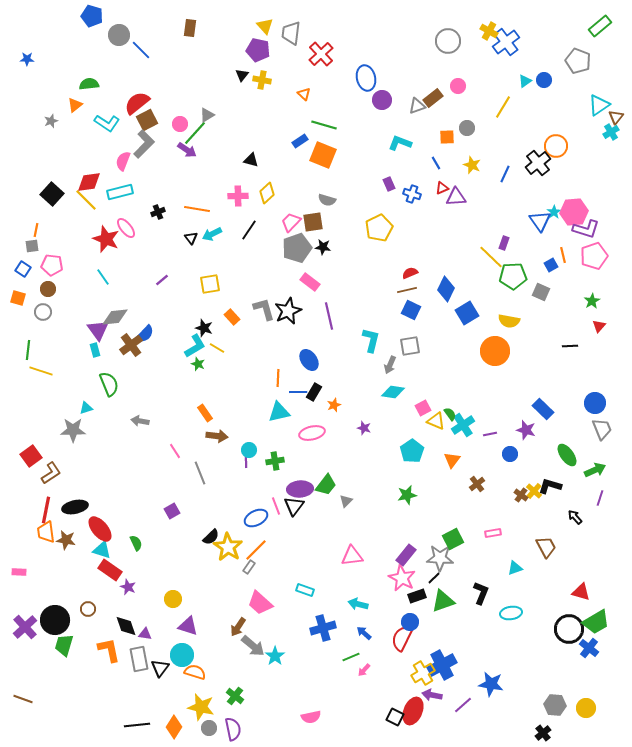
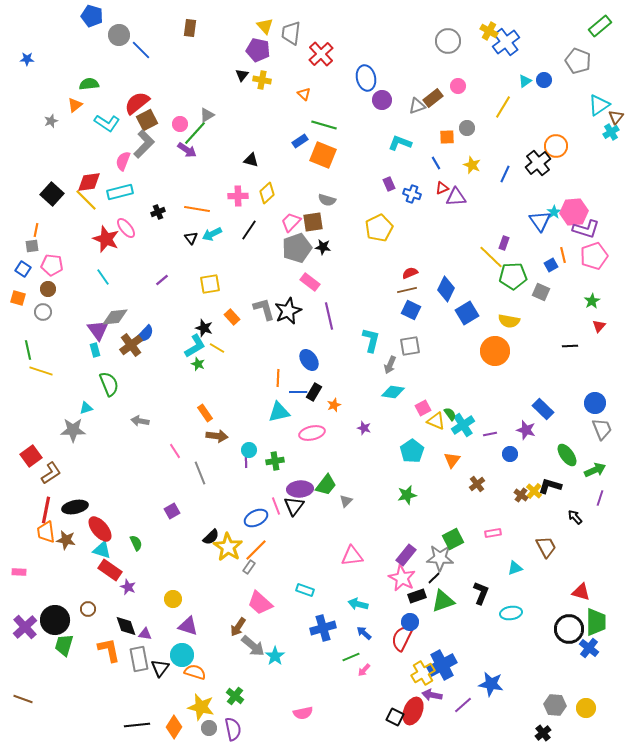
green line at (28, 350): rotated 18 degrees counterclockwise
green trapezoid at (596, 622): rotated 60 degrees counterclockwise
pink semicircle at (311, 717): moved 8 px left, 4 px up
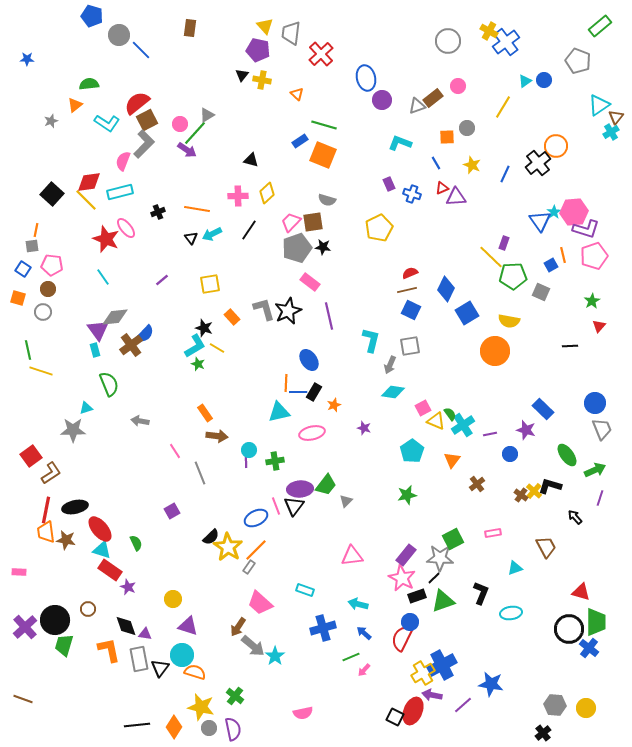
orange triangle at (304, 94): moved 7 px left
orange line at (278, 378): moved 8 px right, 5 px down
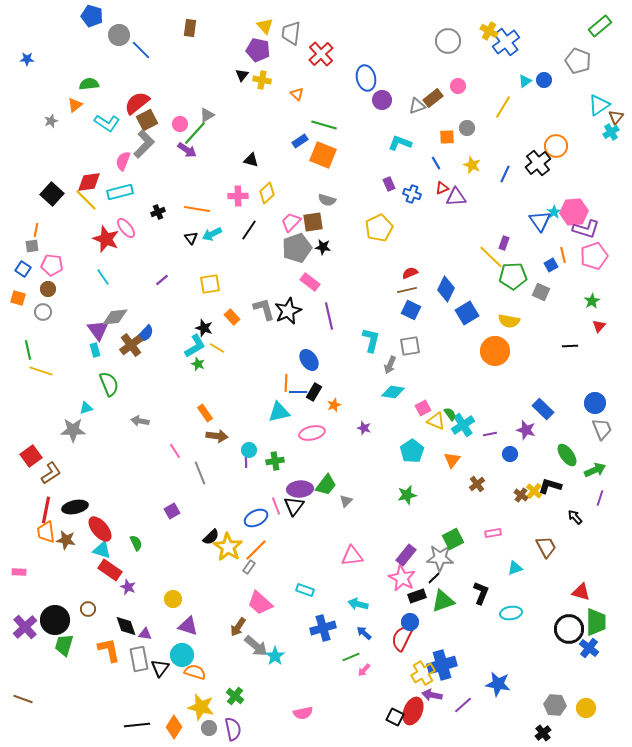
gray arrow at (253, 646): moved 3 px right
blue cross at (442, 665): rotated 12 degrees clockwise
blue star at (491, 684): moved 7 px right
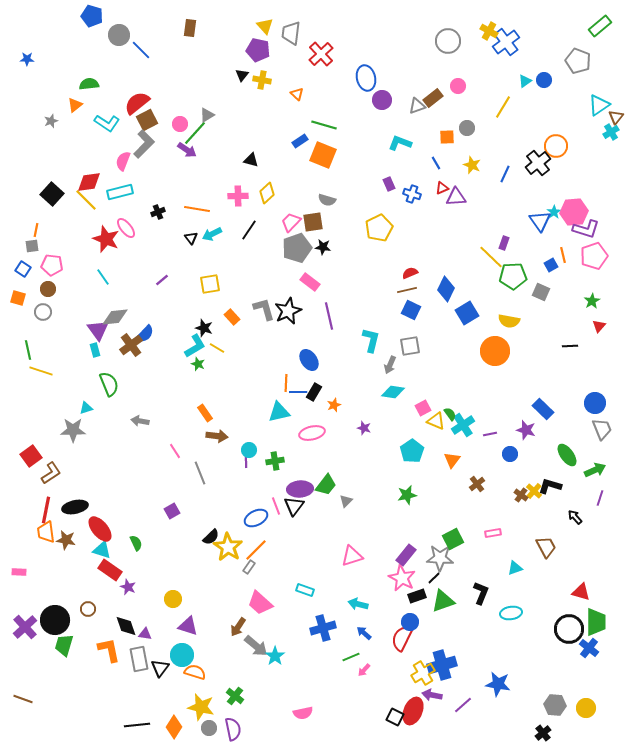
pink triangle at (352, 556): rotated 10 degrees counterclockwise
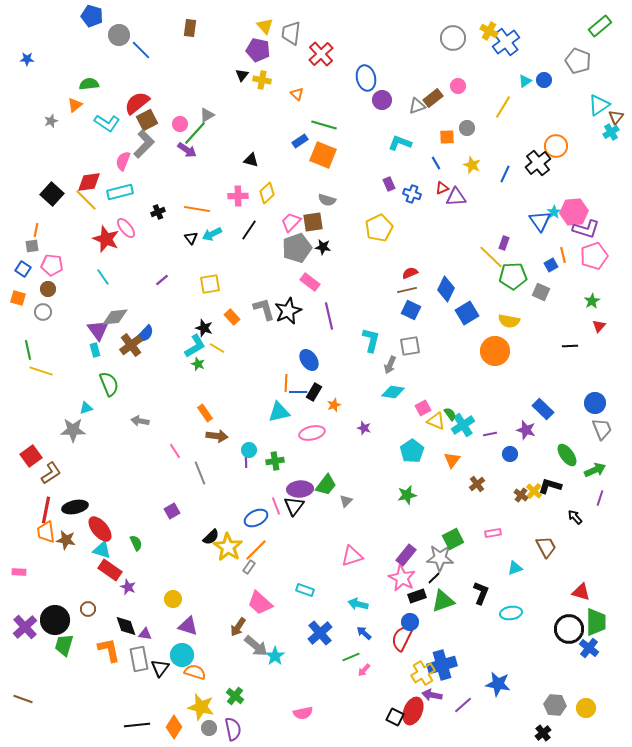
gray circle at (448, 41): moved 5 px right, 3 px up
blue cross at (323, 628): moved 3 px left, 5 px down; rotated 25 degrees counterclockwise
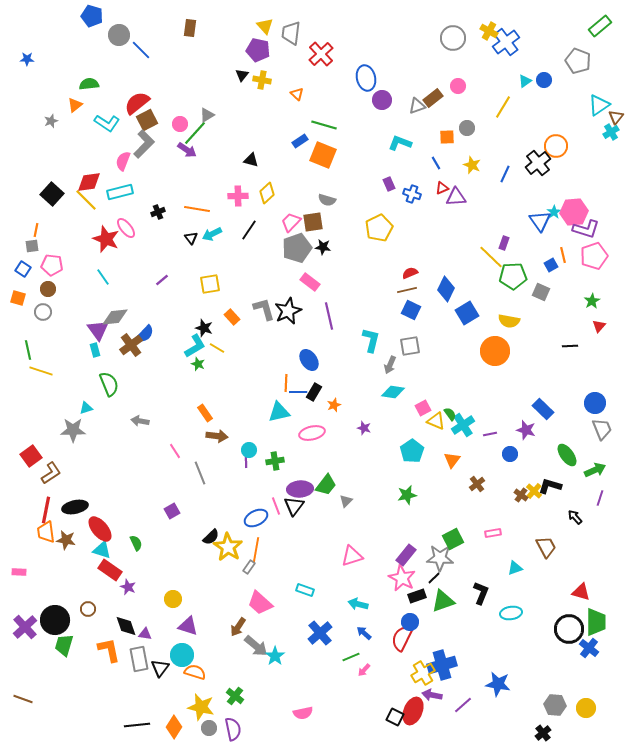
orange line at (256, 550): rotated 35 degrees counterclockwise
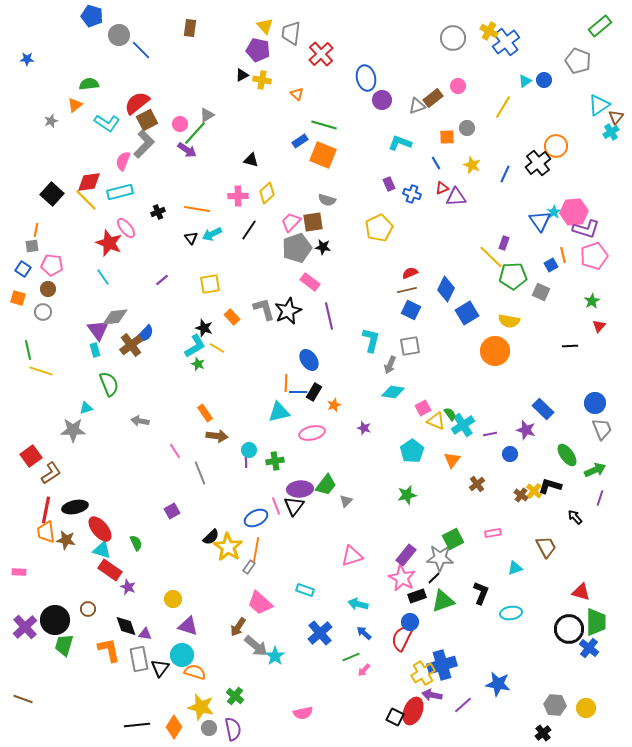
black triangle at (242, 75): rotated 24 degrees clockwise
red star at (106, 239): moved 3 px right, 4 px down
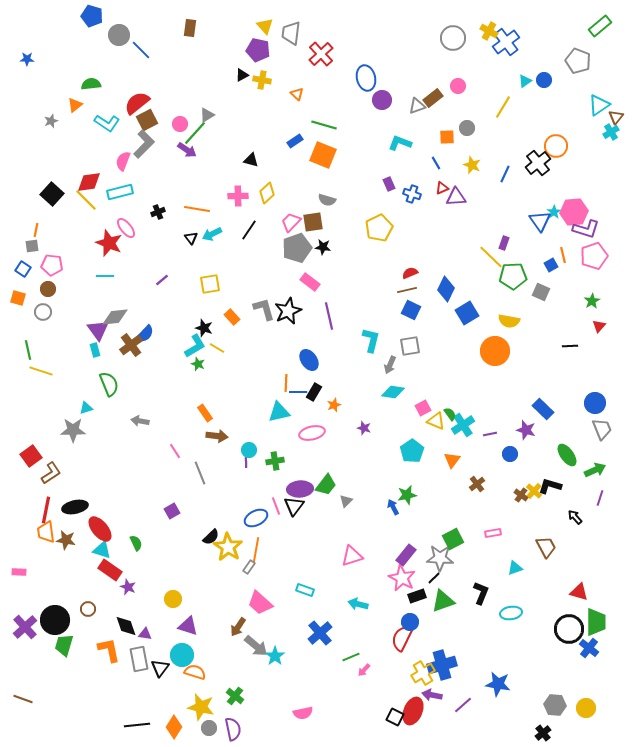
green semicircle at (89, 84): moved 2 px right
blue rectangle at (300, 141): moved 5 px left
cyan line at (103, 277): moved 2 px right, 1 px up; rotated 54 degrees counterclockwise
red triangle at (581, 592): moved 2 px left
blue arrow at (364, 633): moved 29 px right, 126 px up; rotated 21 degrees clockwise
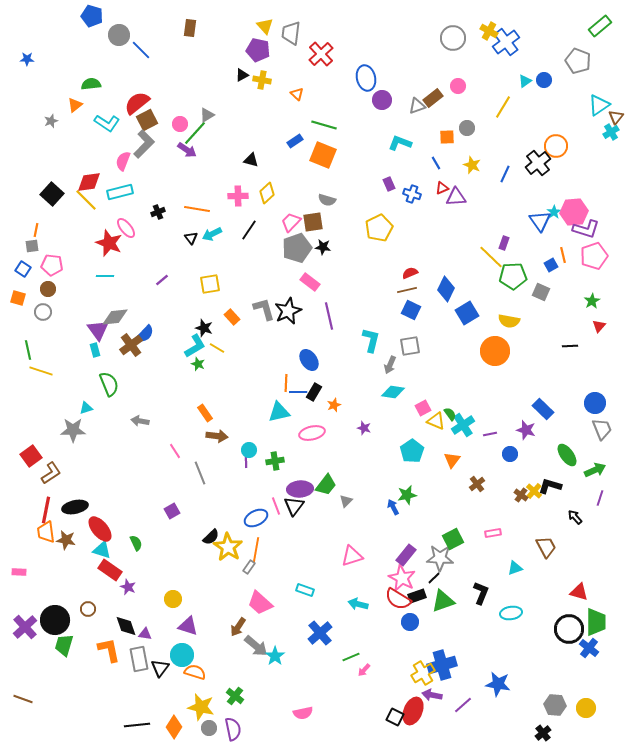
red semicircle at (402, 638): moved 4 px left, 39 px up; rotated 84 degrees counterclockwise
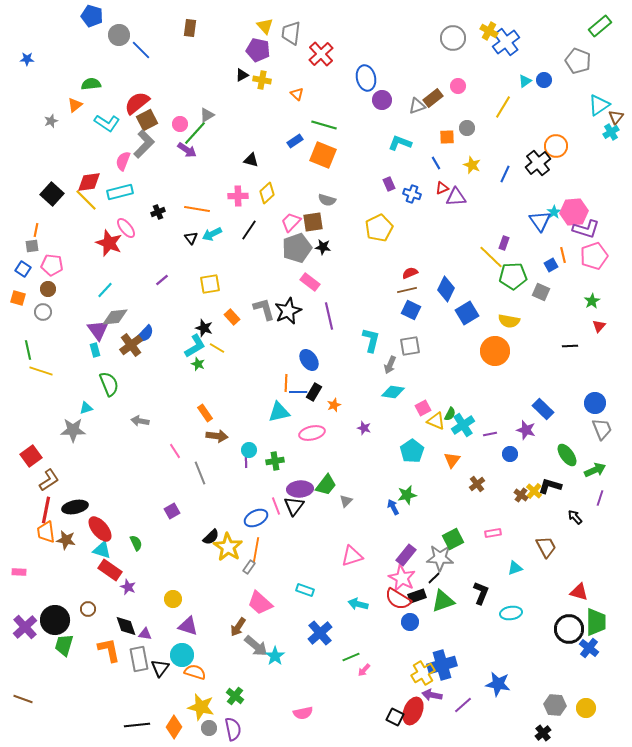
cyan line at (105, 276): moved 14 px down; rotated 48 degrees counterclockwise
green semicircle at (450, 414): rotated 64 degrees clockwise
brown L-shape at (51, 473): moved 2 px left, 7 px down
